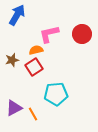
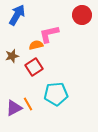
red circle: moved 19 px up
orange semicircle: moved 5 px up
brown star: moved 4 px up
orange line: moved 5 px left, 10 px up
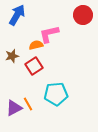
red circle: moved 1 px right
red square: moved 1 px up
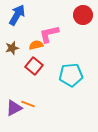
brown star: moved 8 px up
red square: rotated 18 degrees counterclockwise
cyan pentagon: moved 15 px right, 19 px up
orange line: rotated 40 degrees counterclockwise
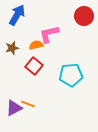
red circle: moved 1 px right, 1 px down
